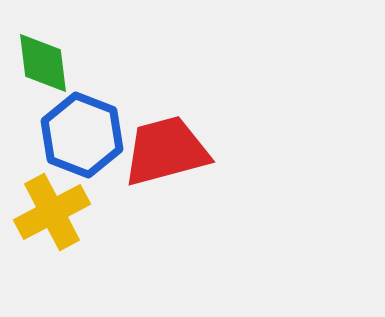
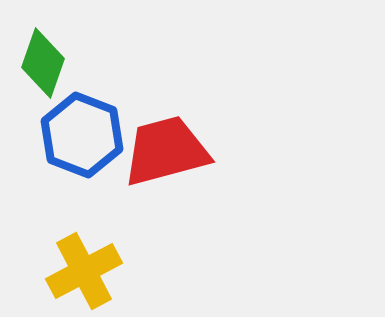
green diamond: rotated 26 degrees clockwise
yellow cross: moved 32 px right, 59 px down
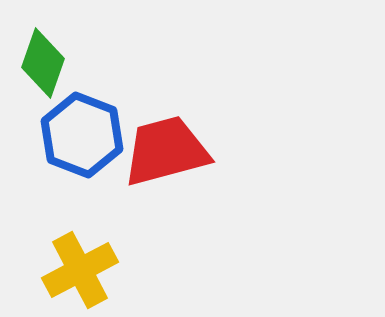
yellow cross: moved 4 px left, 1 px up
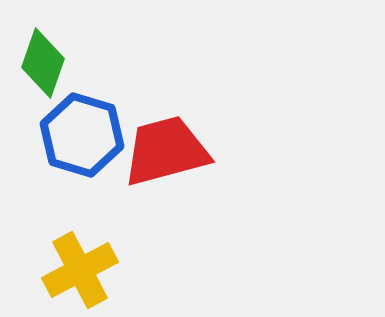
blue hexagon: rotated 4 degrees counterclockwise
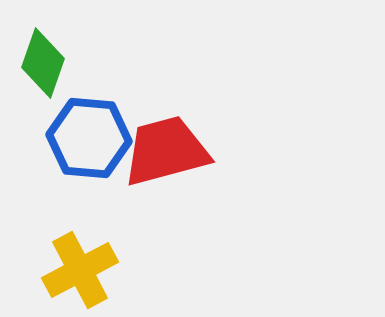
blue hexagon: moved 7 px right, 3 px down; rotated 12 degrees counterclockwise
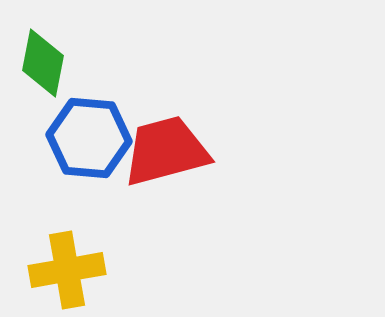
green diamond: rotated 8 degrees counterclockwise
yellow cross: moved 13 px left; rotated 18 degrees clockwise
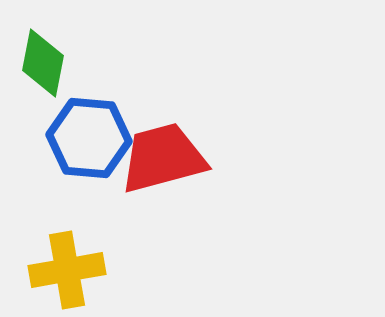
red trapezoid: moved 3 px left, 7 px down
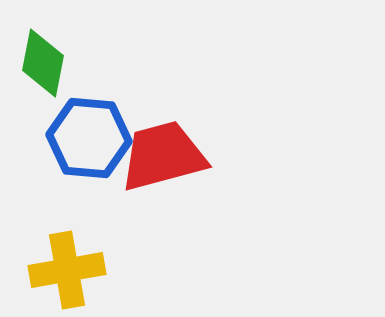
red trapezoid: moved 2 px up
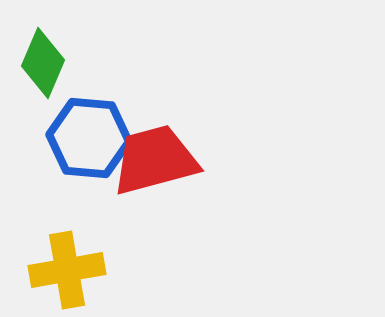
green diamond: rotated 12 degrees clockwise
red trapezoid: moved 8 px left, 4 px down
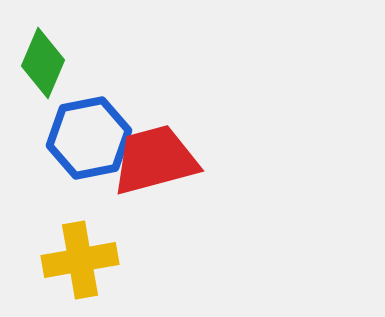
blue hexagon: rotated 16 degrees counterclockwise
yellow cross: moved 13 px right, 10 px up
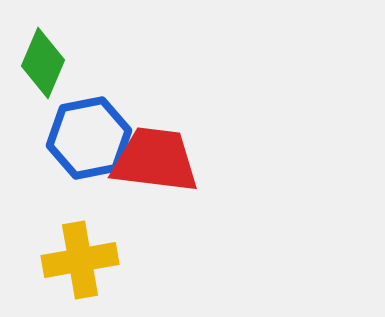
red trapezoid: rotated 22 degrees clockwise
